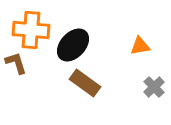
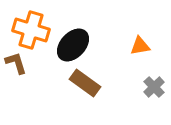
orange cross: rotated 12 degrees clockwise
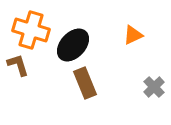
orange triangle: moved 7 px left, 11 px up; rotated 15 degrees counterclockwise
brown L-shape: moved 2 px right, 2 px down
brown rectangle: rotated 32 degrees clockwise
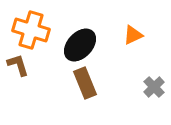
black ellipse: moved 7 px right
